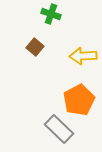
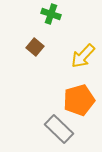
yellow arrow: rotated 44 degrees counterclockwise
orange pentagon: rotated 12 degrees clockwise
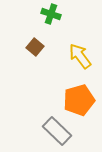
yellow arrow: moved 3 px left; rotated 100 degrees clockwise
gray rectangle: moved 2 px left, 2 px down
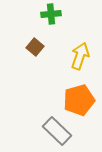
green cross: rotated 24 degrees counterclockwise
yellow arrow: rotated 56 degrees clockwise
